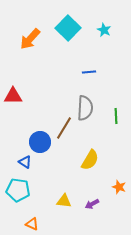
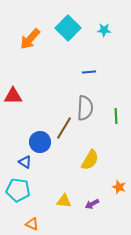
cyan star: rotated 24 degrees counterclockwise
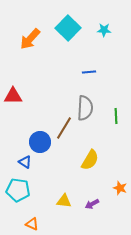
orange star: moved 1 px right, 1 px down
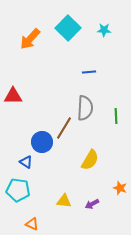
blue circle: moved 2 px right
blue triangle: moved 1 px right
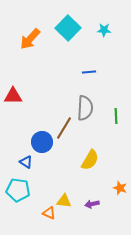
purple arrow: rotated 16 degrees clockwise
orange triangle: moved 17 px right, 11 px up
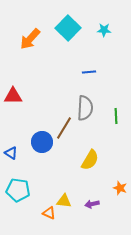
blue triangle: moved 15 px left, 9 px up
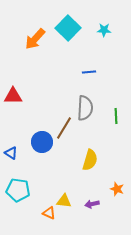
orange arrow: moved 5 px right
yellow semicircle: rotated 15 degrees counterclockwise
orange star: moved 3 px left, 1 px down
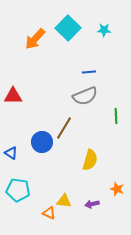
gray semicircle: moved 12 px up; rotated 65 degrees clockwise
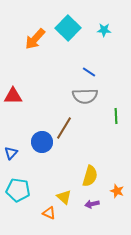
blue line: rotated 40 degrees clockwise
gray semicircle: rotated 20 degrees clockwise
blue triangle: rotated 40 degrees clockwise
yellow semicircle: moved 16 px down
orange star: moved 2 px down
yellow triangle: moved 4 px up; rotated 35 degrees clockwise
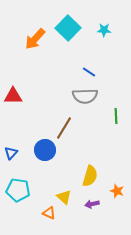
blue circle: moved 3 px right, 8 px down
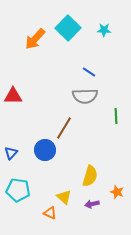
orange star: moved 1 px down
orange triangle: moved 1 px right
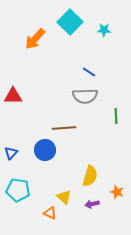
cyan square: moved 2 px right, 6 px up
brown line: rotated 55 degrees clockwise
